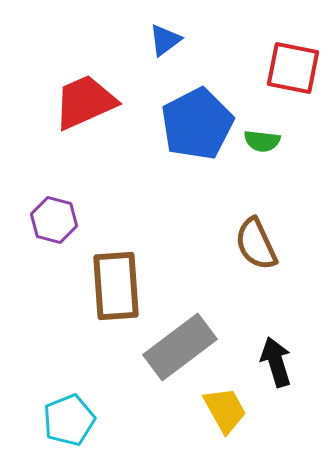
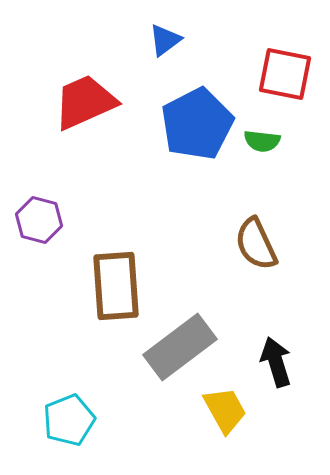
red square: moved 8 px left, 6 px down
purple hexagon: moved 15 px left
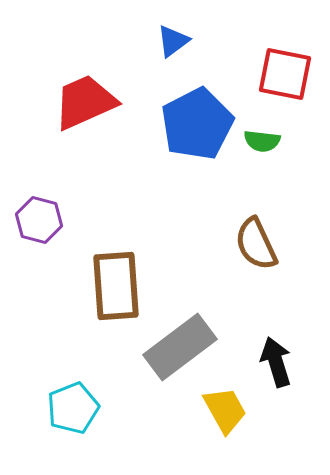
blue triangle: moved 8 px right, 1 px down
cyan pentagon: moved 4 px right, 12 px up
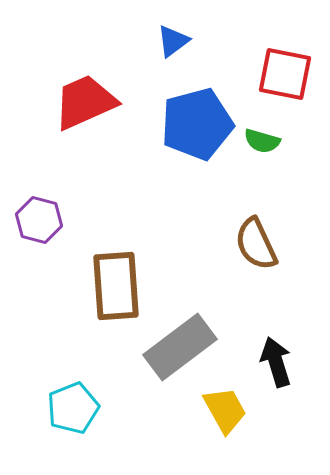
blue pentagon: rotated 12 degrees clockwise
green semicircle: rotated 9 degrees clockwise
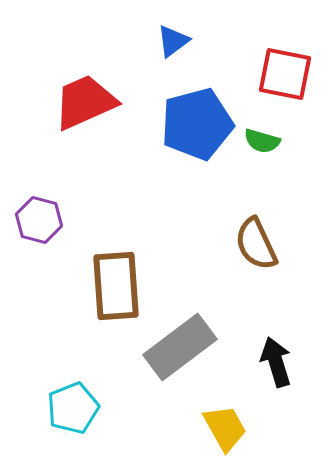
yellow trapezoid: moved 18 px down
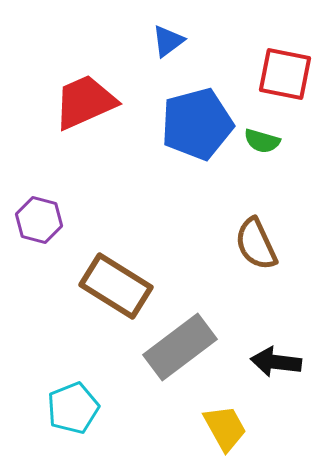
blue triangle: moved 5 px left
brown rectangle: rotated 54 degrees counterclockwise
black arrow: rotated 66 degrees counterclockwise
